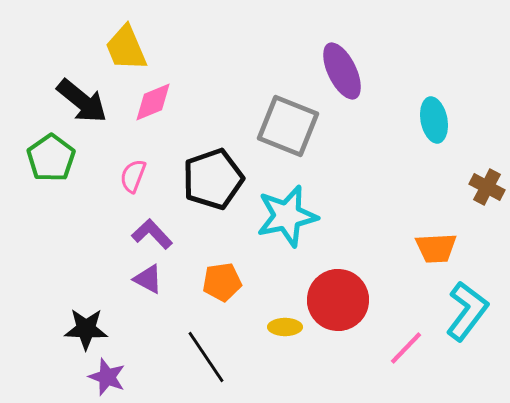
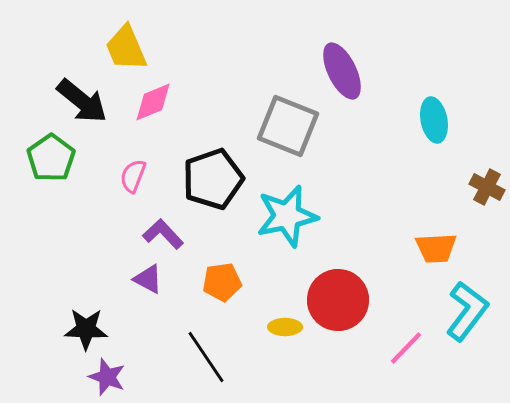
purple L-shape: moved 11 px right
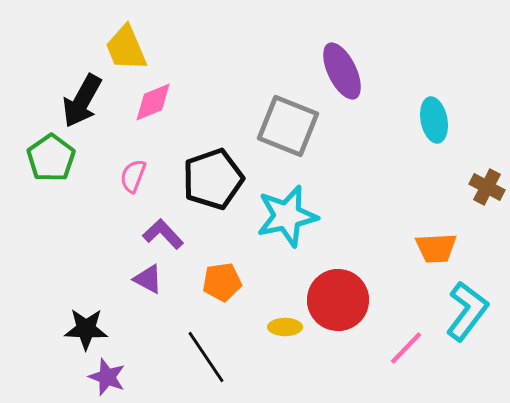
black arrow: rotated 80 degrees clockwise
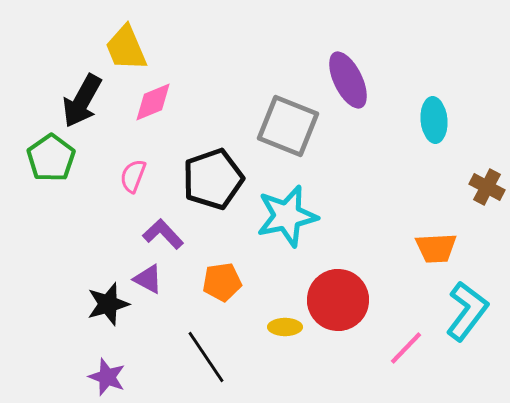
purple ellipse: moved 6 px right, 9 px down
cyan ellipse: rotated 6 degrees clockwise
black star: moved 22 px right, 25 px up; rotated 18 degrees counterclockwise
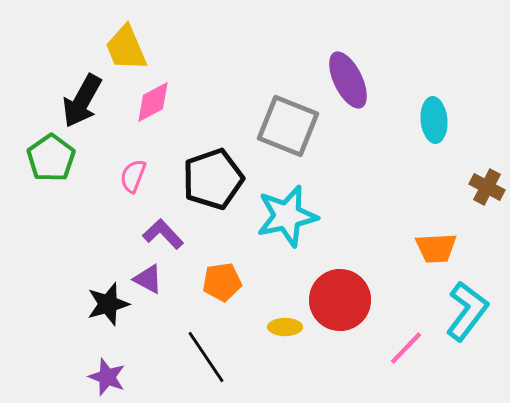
pink diamond: rotated 6 degrees counterclockwise
red circle: moved 2 px right
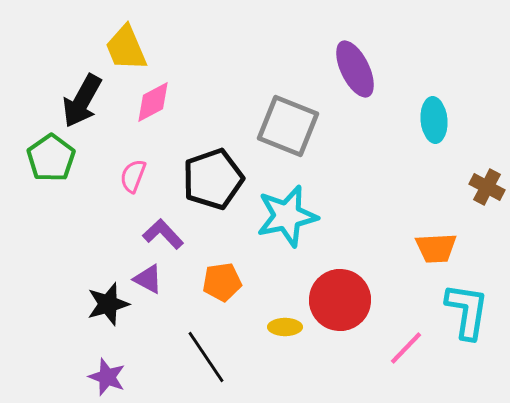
purple ellipse: moved 7 px right, 11 px up
cyan L-shape: rotated 28 degrees counterclockwise
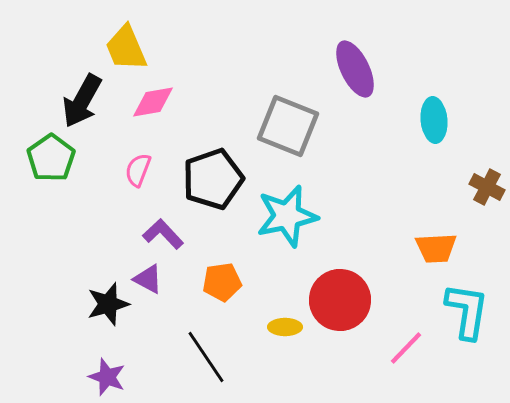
pink diamond: rotated 18 degrees clockwise
pink semicircle: moved 5 px right, 6 px up
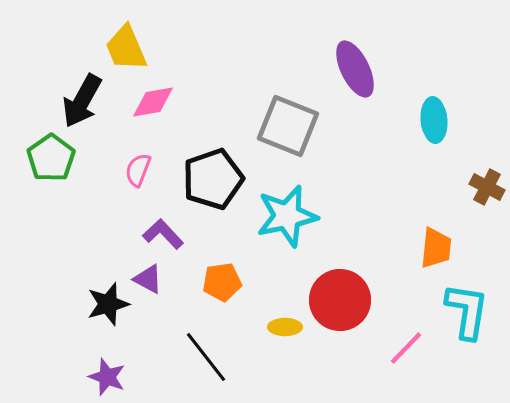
orange trapezoid: rotated 81 degrees counterclockwise
black line: rotated 4 degrees counterclockwise
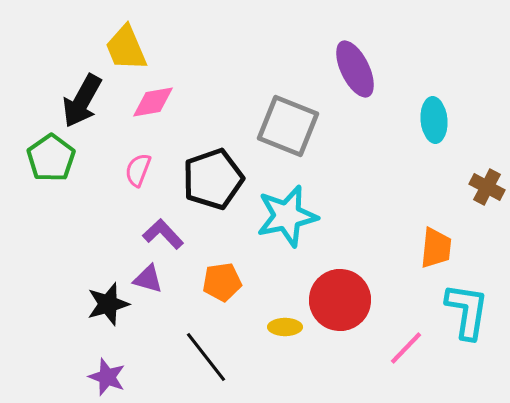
purple triangle: rotated 12 degrees counterclockwise
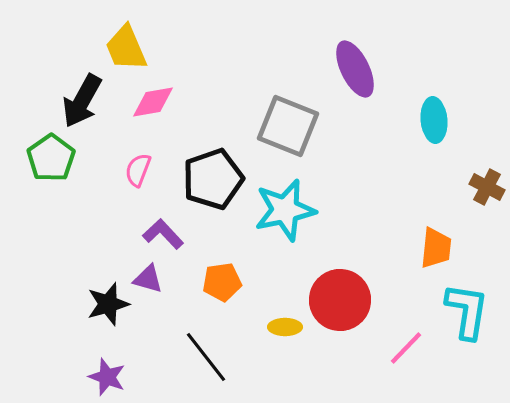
cyan star: moved 2 px left, 6 px up
